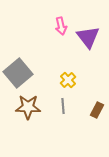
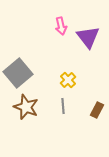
brown star: moved 2 px left; rotated 20 degrees clockwise
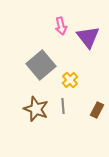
gray square: moved 23 px right, 8 px up
yellow cross: moved 2 px right
brown star: moved 10 px right, 2 px down
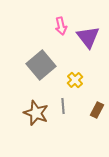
yellow cross: moved 5 px right
brown star: moved 4 px down
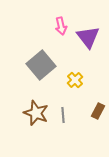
gray line: moved 9 px down
brown rectangle: moved 1 px right, 1 px down
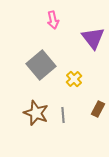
pink arrow: moved 8 px left, 6 px up
purple triangle: moved 5 px right, 1 px down
yellow cross: moved 1 px left, 1 px up
brown rectangle: moved 2 px up
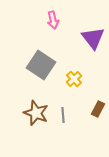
gray square: rotated 16 degrees counterclockwise
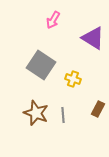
pink arrow: rotated 42 degrees clockwise
purple triangle: rotated 20 degrees counterclockwise
yellow cross: moved 1 px left; rotated 28 degrees counterclockwise
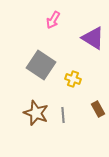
brown rectangle: rotated 56 degrees counterclockwise
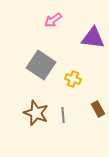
pink arrow: rotated 24 degrees clockwise
purple triangle: rotated 25 degrees counterclockwise
